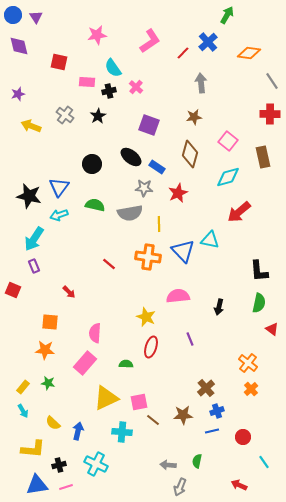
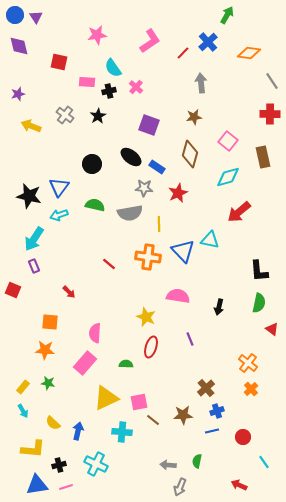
blue circle at (13, 15): moved 2 px right
pink semicircle at (178, 296): rotated 15 degrees clockwise
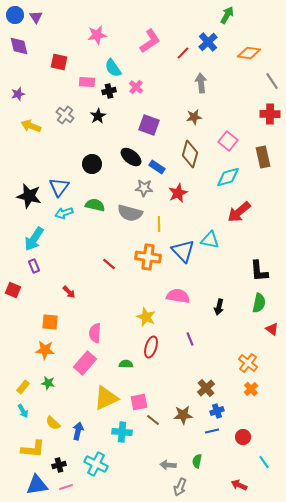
gray semicircle at (130, 213): rotated 25 degrees clockwise
cyan arrow at (59, 215): moved 5 px right, 2 px up
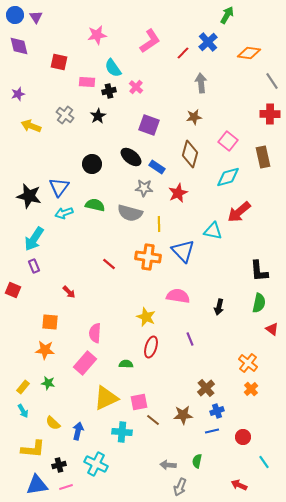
cyan triangle at (210, 240): moved 3 px right, 9 px up
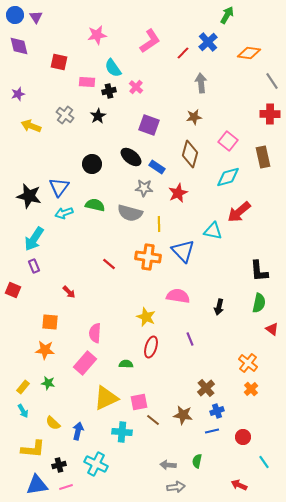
brown star at (183, 415): rotated 12 degrees clockwise
gray arrow at (180, 487): moved 4 px left; rotated 120 degrees counterclockwise
